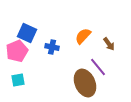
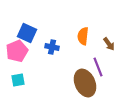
orange semicircle: rotated 36 degrees counterclockwise
purple line: rotated 18 degrees clockwise
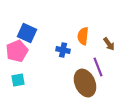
blue cross: moved 11 px right, 3 px down
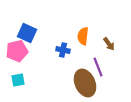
pink pentagon: rotated 10 degrees clockwise
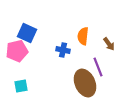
cyan square: moved 3 px right, 6 px down
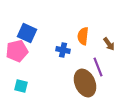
cyan square: rotated 24 degrees clockwise
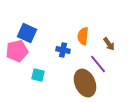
purple line: moved 3 px up; rotated 18 degrees counterclockwise
cyan square: moved 17 px right, 11 px up
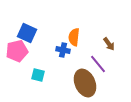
orange semicircle: moved 9 px left, 1 px down
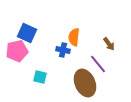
cyan square: moved 2 px right, 2 px down
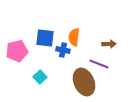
blue square: moved 18 px right, 5 px down; rotated 18 degrees counterclockwise
brown arrow: rotated 56 degrees counterclockwise
purple line: moved 1 px right; rotated 30 degrees counterclockwise
cyan square: rotated 32 degrees clockwise
brown ellipse: moved 1 px left, 1 px up
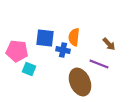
brown arrow: rotated 48 degrees clockwise
pink pentagon: rotated 20 degrees clockwise
cyan square: moved 11 px left, 8 px up; rotated 24 degrees counterclockwise
brown ellipse: moved 4 px left
